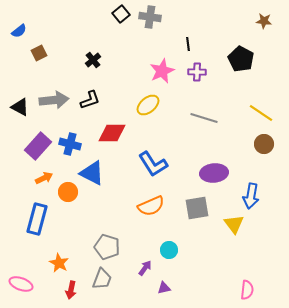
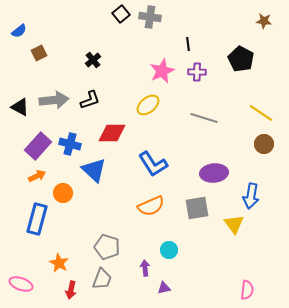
blue triangle: moved 2 px right, 3 px up; rotated 16 degrees clockwise
orange arrow: moved 7 px left, 2 px up
orange circle: moved 5 px left, 1 px down
purple arrow: rotated 42 degrees counterclockwise
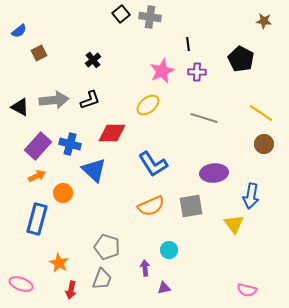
gray square: moved 6 px left, 2 px up
pink semicircle: rotated 96 degrees clockwise
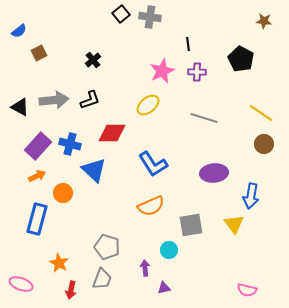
gray square: moved 19 px down
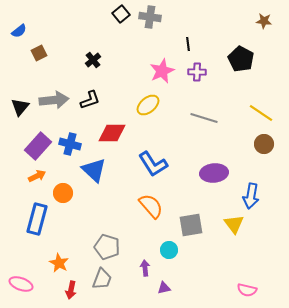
black triangle: rotated 42 degrees clockwise
orange semicircle: rotated 108 degrees counterclockwise
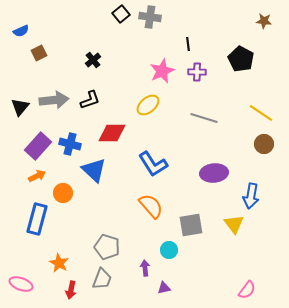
blue semicircle: moved 2 px right; rotated 14 degrees clockwise
pink semicircle: rotated 66 degrees counterclockwise
